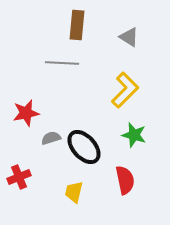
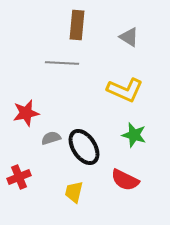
yellow L-shape: rotated 69 degrees clockwise
black ellipse: rotated 9 degrees clockwise
red semicircle: rotated 128 degrees clockwise
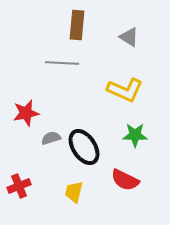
green star: moved 1 px right; rotated 15 degrees counterclockwise
red cross: moved 9 px down
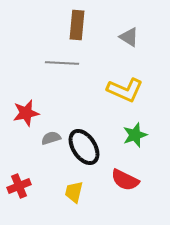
green star: rotated 20 degrees counterclockwise
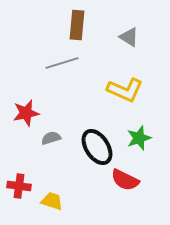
gray line: rotated 20 degrees counterclockwise
green star: moved 4 px right, 3 px down
black ellipse: moved 13 px right
red cross: rotated 30 degrees clockwise
yellow trapezoid: moved 22 px left, 9 px down; rotated 95 degrees clockwise
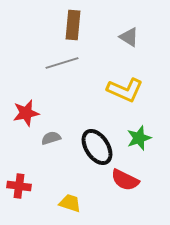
brown rectangle: moved 4 px left
yellow trapezoid: moved 18 px right, 2 px down
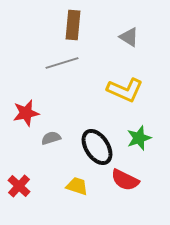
red cross: rotated 35 degrees clockwise
yellow trapezoid: moved 7 px right, 17 px up
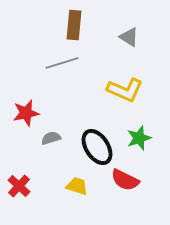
brown rectangle: moved 1 px right
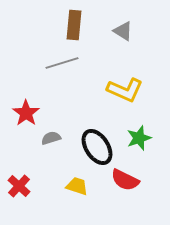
gray triangle: moved 6 px left, 6 px up
red star: rotated 24 degrees counterclockwise
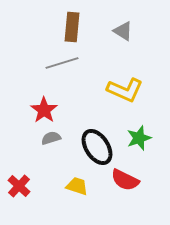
brown rectangle: moved 2 px left, 2 px down
red star: moved 18 px right, 3 px up
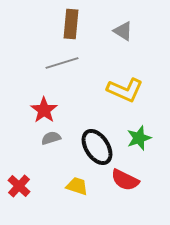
brown rectangle: moved 1 px left, 3 px up
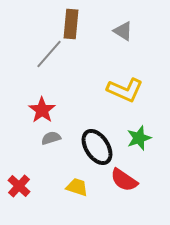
gray line: moved 13 px left, 9 px up; rotated 32 degrees counterclockwise
red star: moved 2 px left
red semicircle: moved 1 px left; rotated 8 degrees clockwise
yellow trapezoid: moved 1 px down
